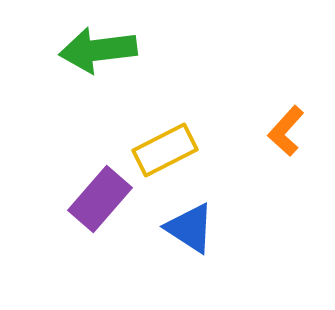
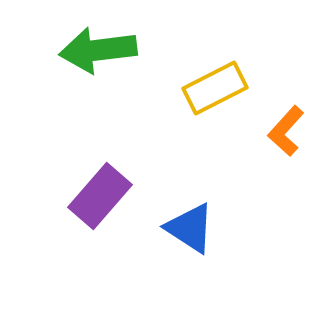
yellow rectangle: moved 50 px right, 62 px up
purple rectangle: moved 3 px up
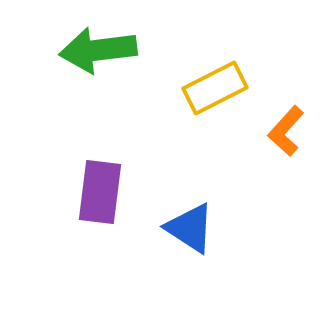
purple rectangle: moved 4 px up; rotated 34 degrees counterclockwise
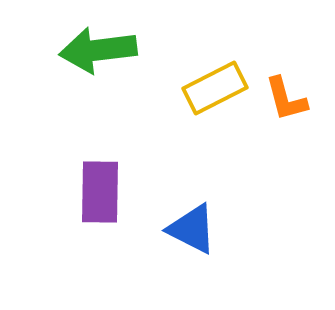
orange L-shape: moved 32 px up; rotated 57 degrees counterclockwise
purple rectangle: rotated 6 degrees counterclockwise
blue triangle: moved 2 px right, 1 px down; rotated 6 degrees counterclockwise
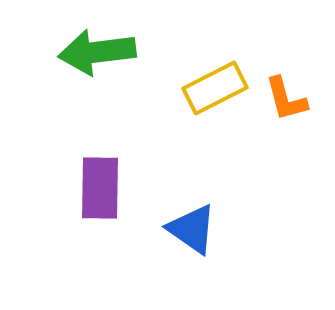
green arrow: moved 1 px left, 2 px down
purple rectangle: moved 4 px up
blue triangle: rotated 8 degrees clockwise
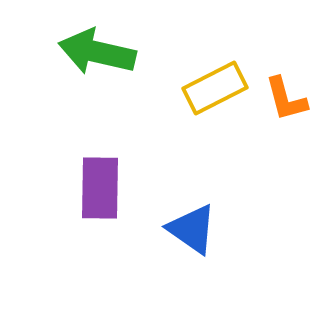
green arrow: rotated 20 degrees clockwise
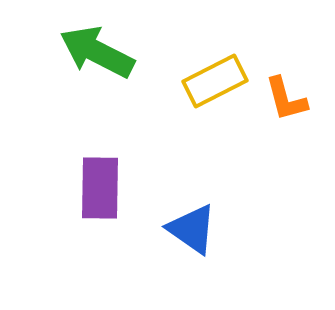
green arrow: rotated 14 degrees clockwise
yellow rectangle: moved 7 px up
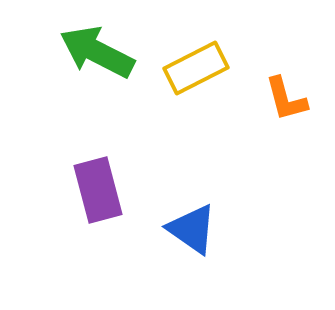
yellow rectangle: moved 19 px left, 13 px up
purple rectangle: moved 2 px left, 2 px down; rotated 16 degrees counterclockwise
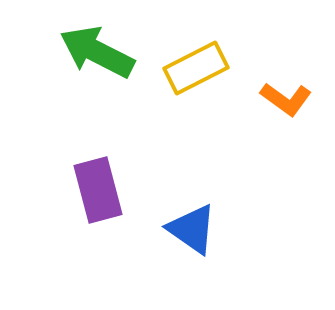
orange L-shape: rotated 39 degrees counterclockwise
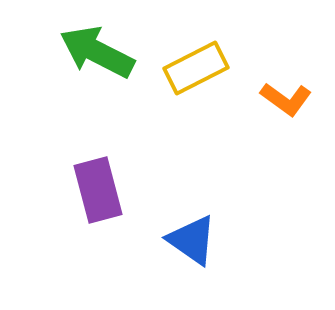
blue triangle: moved 11 px down
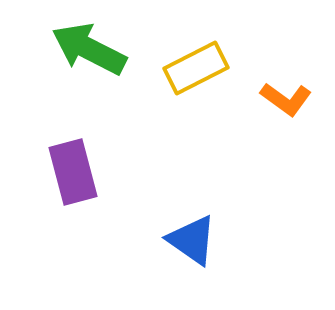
green arrow: moved 8 px left, 3 px up
purple rectangle: moved 25 px left, 18 px up
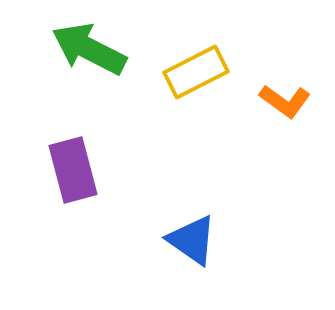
yellow rectangle: moved 4 px down
orange L-shape: moved 1 px left, 2 px down
purple rectangle: moved 2 px up
